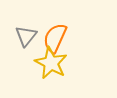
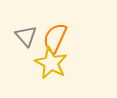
gray triangle: rotated 20 degrees counterclockwise
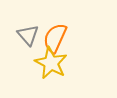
gray triangle: moved 2 px right, 1 px up
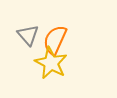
orange semicircle: moved 2 px down
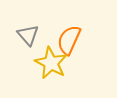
orange semicircle: moved 14 px right
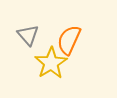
yellow star: rotated 12 degrees clockwise
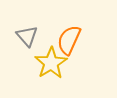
gray triangle: moved 1 px left, 1 px down
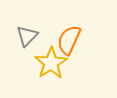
gray triangle: rotated 25 degrees clockwise
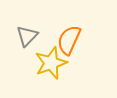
yellow star: rotated 12 degrees clockwise
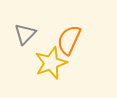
gray triangle: moved 2 px left, 2 px up
